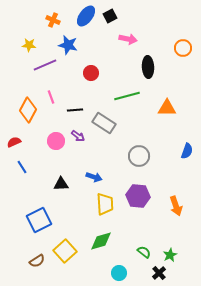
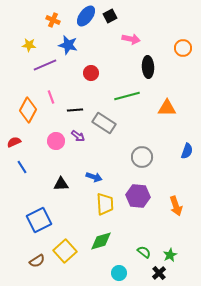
pink arrow: moved 3 px right
gray circle: moved 3 px right, 1 px down
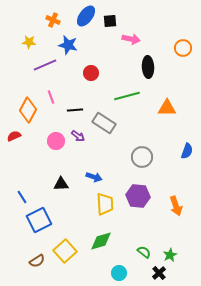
black square: moved 5 px down; rotated 24 degrees clockwise
yellow star: moved 3 px up
red semicircle: moved 6 px up
blue line: moved 30 px down
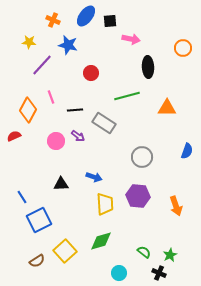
purple line: moved 3 px left; rotated 25 degrees counterclockwise
black cross: rotated 24 degrees counterclockwise
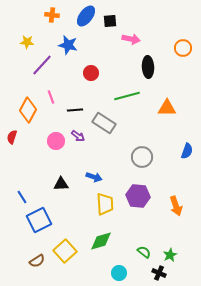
orange cross: moved 1 px left, 5 px up; rotated 16 degrees counterclockwise
yellow star: moved 2 px left
red semicircle: moved 2 px left, 1 px down; rotated 48 degrees counterclockwise
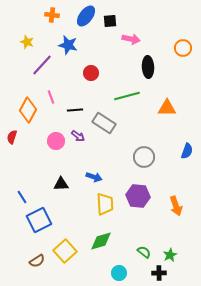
yellow star: rotated 16 degrees clockwise
gray circle: moved 2 px right
black cross: rotated 24 degrees counterclockwise
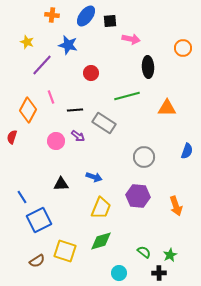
yellow trapezoid: moved 4 px left, 4 px down; rotated 25 degrees clockwise
yellow square: rotated 30 degrees counterclockwise
